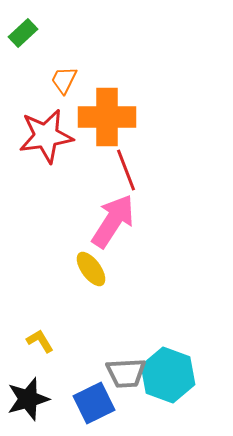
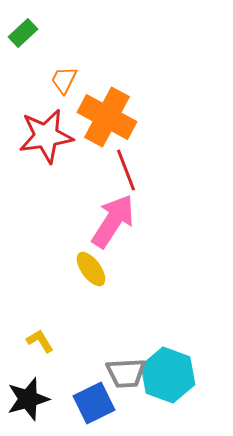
orange cross: rotated 28 degrees clockwise
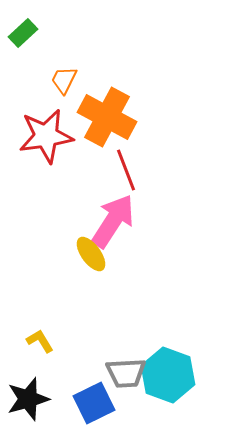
yellow ellipse: moved 15 px up
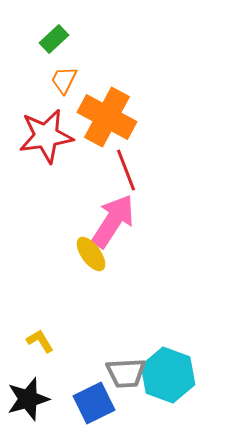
green rectangle: moved 31 px right, 6 px down
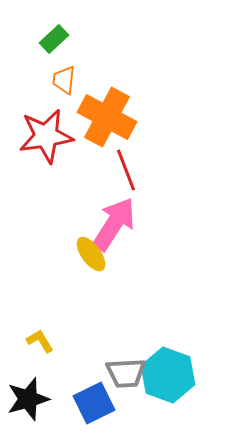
orange trapezoid: rotated 20 degrees counterclockwise
pink arrow: moved 1 px right, 3 px down
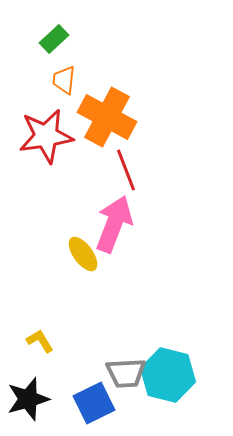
pink arrow: rotated 12 degrees counterclockwise
yellow ellipse: moved 8 px left
cyan hexagon: rotated 6 degrees counterclockwise
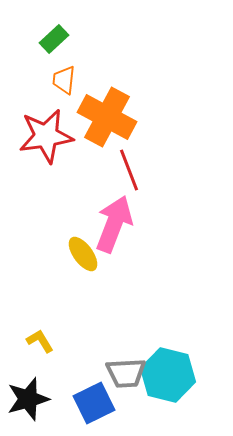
red line: moved 3 px right
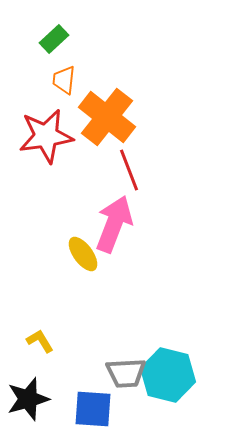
orange cross: rotated 10 degrees clockwise
blue square: moved 1 px left, 6 px down; rotated 30 degrees clockwise
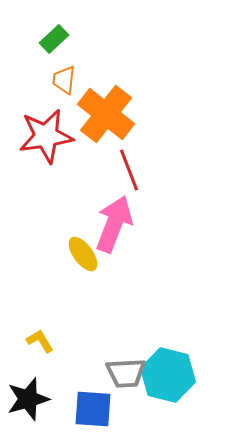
orange cross: moved 1 px left, 3 px up
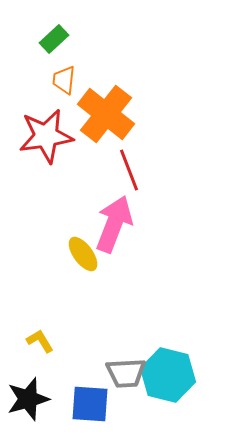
blue square: moved 3 px left, 5 px up
